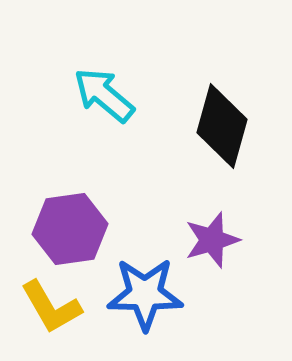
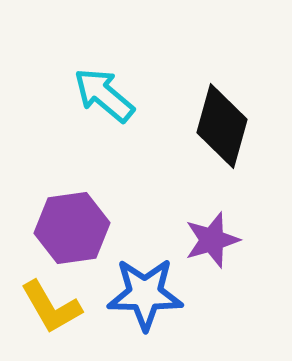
purple hexagon: moved 2 px right, 1 px up
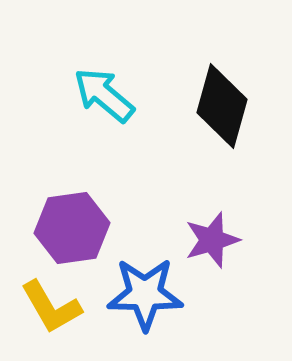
black diamond: moved 20 px up
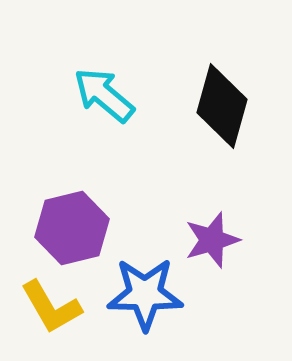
purple hexagon: rotated 6 degrees counterclockwise
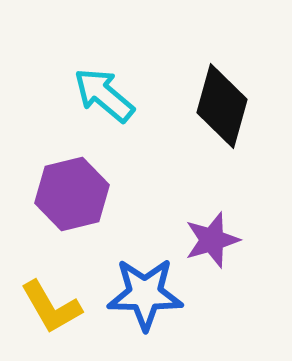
purple hexagon: moved 34 px up
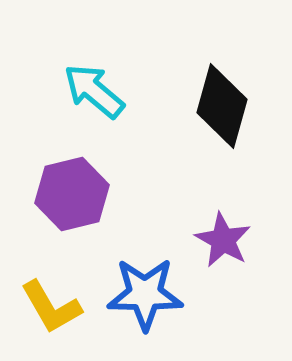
cyan arrow: moved 10 px left, 4 px up
purple star: moved 11 px right; rotated 26 degrees counterclockwise
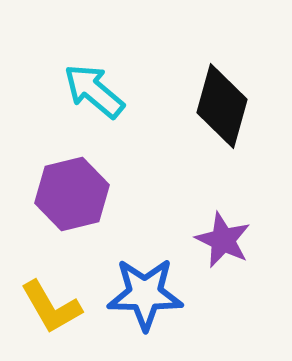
purple star: rotated 4 degrees counterclockwise
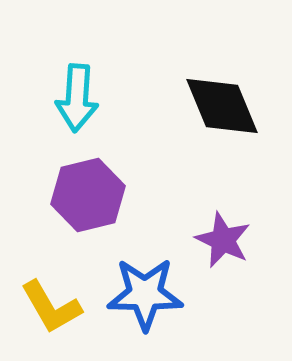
cyan arrow: moved 17 px left, 7 px down; rotated 126 degrees counterclockwise
black diamond: rotated 38 degrees counterclockwise
purple hexagon: moved 16 px right, 1 px down
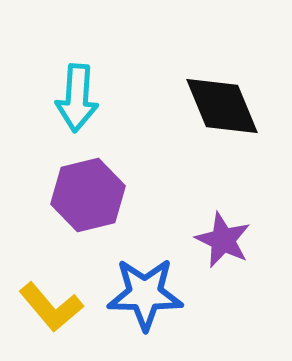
yellow L-shape: rotated 10 degrees counterclockwise
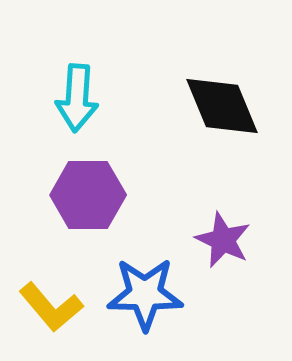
purple hexagon: rotated 14 degrees clockwise
